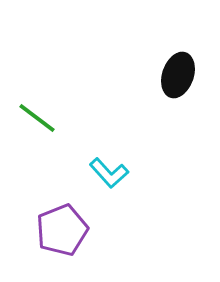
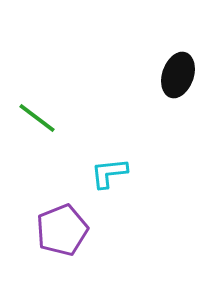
cyan L-shape: rotated 126 degrees clockwise
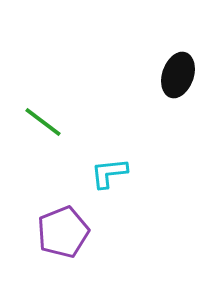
green line: moved 6 px right, 4 px down
purple pentagon: moved 1 px right, 2 px down
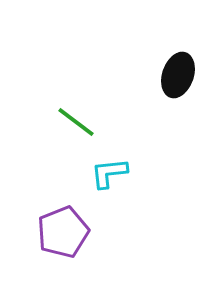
green line: moved 33 px right
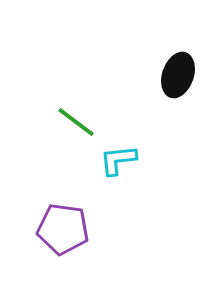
cyan L-shape: moved 9 px right, 13 px up
purple pentagon: moved 3 px up; rotated 30 degrees clockwise
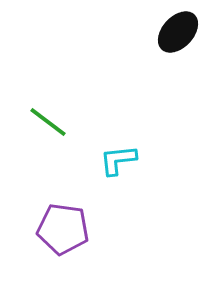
black ellipse: moved 43 px up; rotated 24 degrees clockwise
green line: moved 28 px left
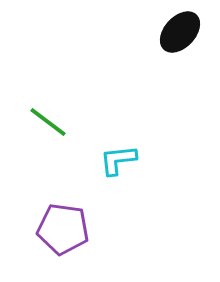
black ellipse: moved 2 px right
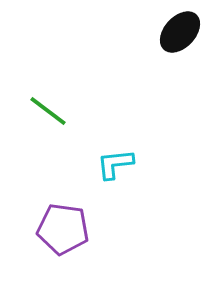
green line: moved 11 px up
cyan L-shape: moved 3 px left, 4 px down
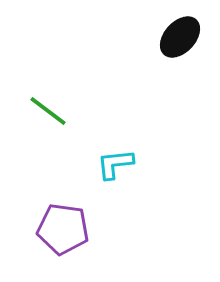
black ellipse: moved 5 px down
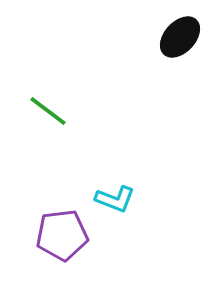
cyan L-shape: moved 35 px down; rotated 153 degrees counterclockwise
purple pentagon: moved 1 px left, 6 px down; rotated 15 degrees counterclockwise
